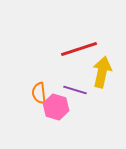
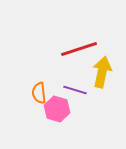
pink hexagon: moved 1 px right, 2 px down
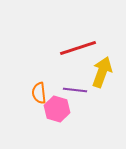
red line: moved 1 px left, 1 px up
yellow arrow: rotated 8 degrees clockwise
purple line: rotated 10 degrees counterclockwise
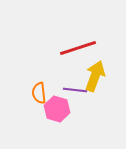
yellow arrow: moved 7 px left, 4 px down
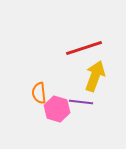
red line: moved 6 px right
purple line: moved 6 px right, 12 px down
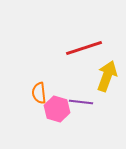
yellow arrow: moved 12 px right
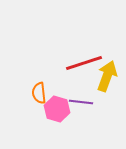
red line: moved 15 px down
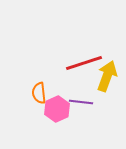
pink hexagon: rotated 20 degrees clockwise
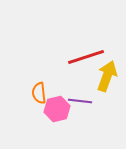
red line: moved 2 px right, 6 px up
purple line: moved 1 px left, 1 px up
pink hexagon: rotated 10 degrees clockwise
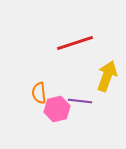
red line: moved 11 px left, 14 px up
